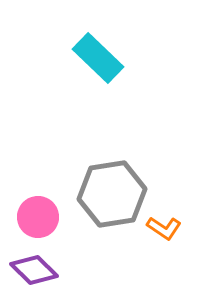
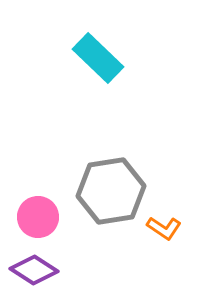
gray hexagon: moved 1 px left, 3 px up
purple diamond: rotated 12 degrees counterclockwise
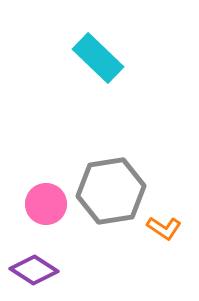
pink circle: moved 8 px right, 13 px up
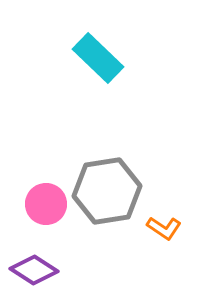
gray hexagon: moved 4 px left
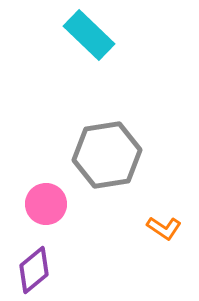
cyan rectangle: moved 9 px left, 23 px up
gray hexagon: moved 36 px up
purple diamond: rotated 72 degrees counterclockwise
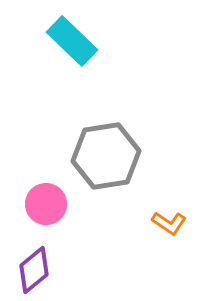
cyan rectangle: moved 17 px left, 6 px down
gray hexagon: moved 1 px left, 1 px down
orange L-shape: moved 5 px right, 5 px up
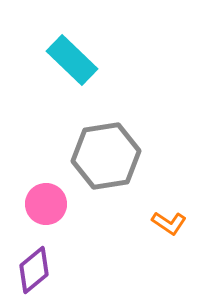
cyan rectangle: moved 19 px down
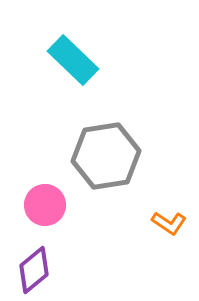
cyan rectangle: moved 1 px right
pink circle: moved 1 px left, 1 px down
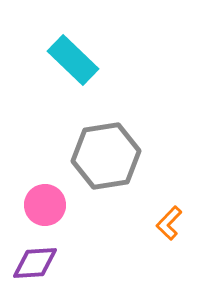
orange L-shape: rotated 100 degrees clockwise
purple diamond: moved 1 px right, 7 px up; rotated 36 degrees clockwise
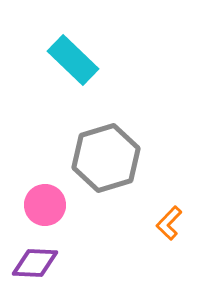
gray hexagon: moved 2 px down; rotated 8 degrees counterclockwise
purple diamond: rotated 6 degrees clockwise
